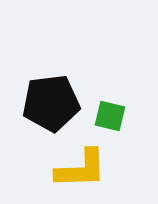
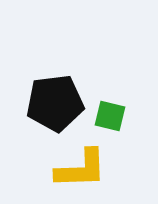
black pentagon: moved 4 px right
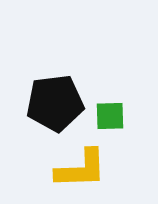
green square: rotated 16 degrees counterclockwise
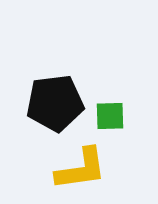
yellow L-shape: rotated 6 degrees counterclockwise
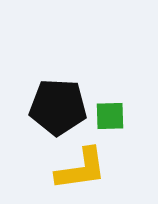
black pentagon: moved 3 px right, 4 px down; rotated 10 degrees clockwise
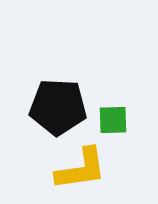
green square: moved 3 px right, 4 px down
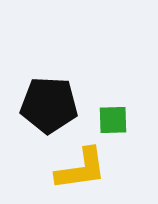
black pentagon: moved 9 px left, 2 px up
